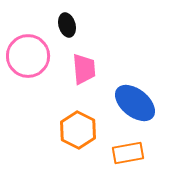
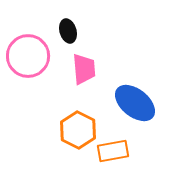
black ellipse: moved 1 px right, 6 px down
orange rectangle: moved 15 px left, 2 px up
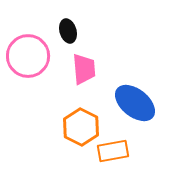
orange hexagon: moved 3 px right, 3 px up
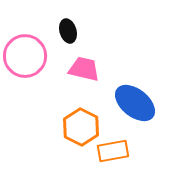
pink circle: moved 3 px left
pink trapezoid: rotated 72 degrees counterclockwise
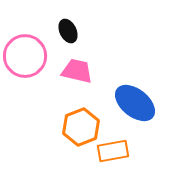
black ellipse: rotated 10 degrees counterclockwise
pink trapezoid: moved 7 px left, 2 px down
orange hexagon: rotated 12 degrees clockwise
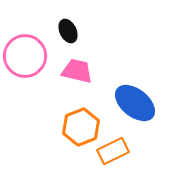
orange rectangle: rotated 16 degrees counterclockwise
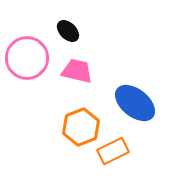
black ellipse: rotated 20 degrees counterclockwise
pink circle: moved 2 px right, 2 px down
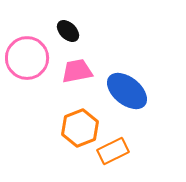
pink trapezoid: rotated 24 degrees counterclockwise
blue ellipse: moved 8 px left, 12 px up
orange hexagon: moved 1 px left, 1 px down
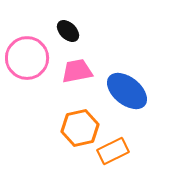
orange hexagon: rotated 9 degrees clockwise
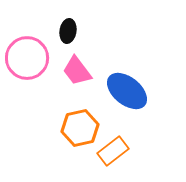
black ellipse: rotated 55 degrees clockwise
pink trapezoid: rotated 116 degrees counterclockwise
orange rectangle: rotated 12 degrees counterclockwise
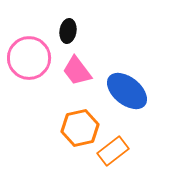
pink circle: moved 2 px right
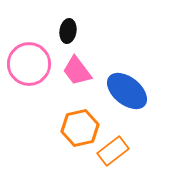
pink circle: moved 6 px down
